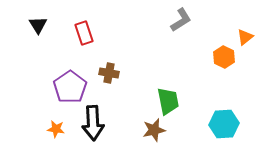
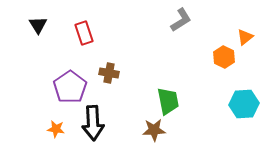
cyan hexagon: moved 20 px right, 20 px up
brown star: rotated 10 degrees clockwise
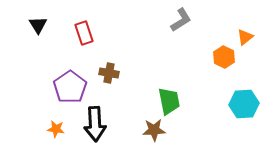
green trapezoid: moved 1 px right
black arrow: moved 2 px right, 1 px down
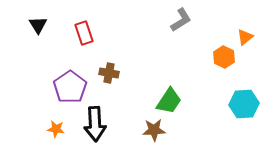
green trapezoid: rotated 44 degrees clockwise
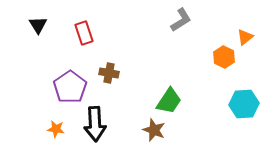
brown star: rotated 25 degrees clockwise
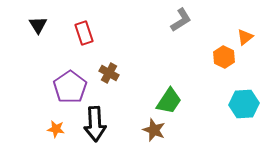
brown cross: rotated 18 degrees clockwise
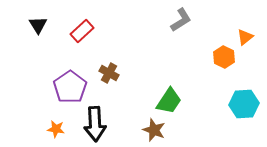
red rectangle: moved 2 px left, 2 px up; rotated 65 degrees clockwise
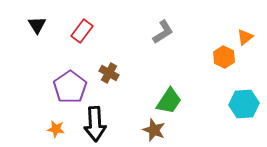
gray L-shape: moved 18 px left, 12 px down
black triangle: moved 1 px left
red rectangle: rotated 10 degrees counterclockwise
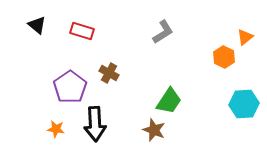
black triangle: rotated 18 degrees counterclockwise
red rectangle: rotated 70 degrees clockwise
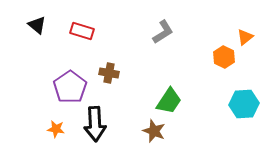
brown cross: rotated 18 degrees counterclockwise
brown star: moved 1 px down
